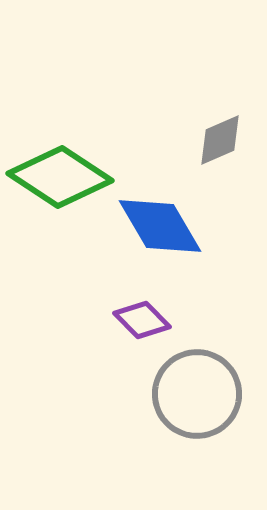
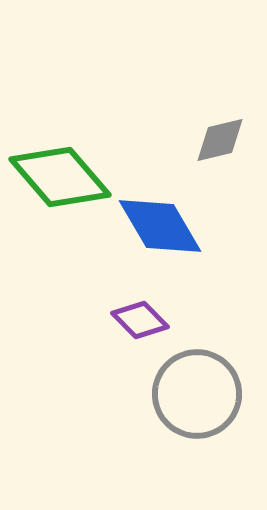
gray diamond: rotated 10 degrees clockwise
green diamond: rotated 16 degrees clockwise
purple diamond: moved 2 px left
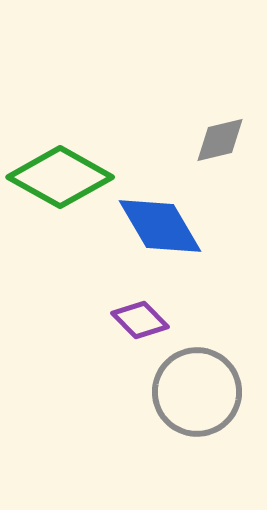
green diamond: rotated 20 degrees counterclockwise
gray circle: moved 2 px up
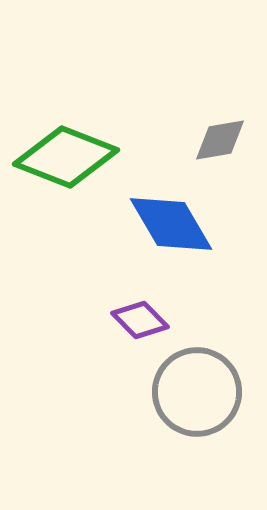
gray diamond: rotated 4 degrees clockwise
green diamond: moved 6 px right, 20 px up; rotated 8 degrees counterclockwise
blue diamond: moved 11 px right, 2 px up
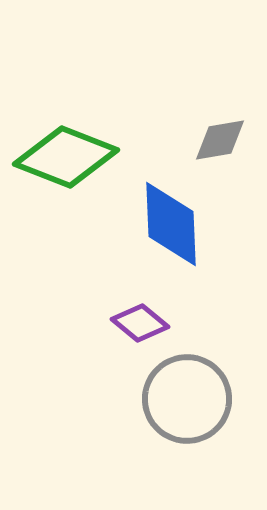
blue diamond: rotated 28 degrees clockwise
purple diamond: moved 3 px down; rotated 6 degrees counterclockwise
gray circle: moved 10 px left, 7 px down
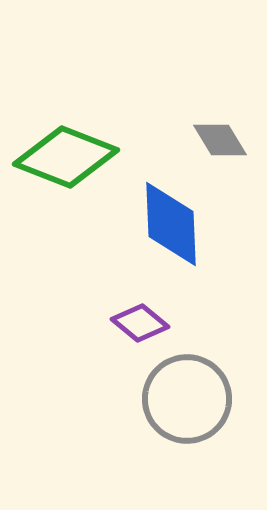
gray diamond: rotated 68 degrees clockwise
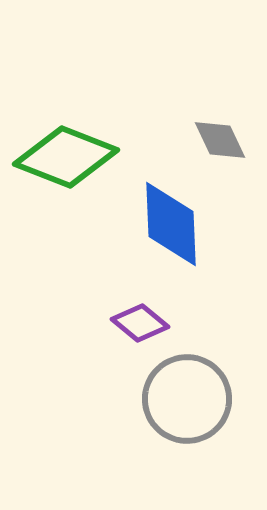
gray diamond: rotated 6 degrees clockwise
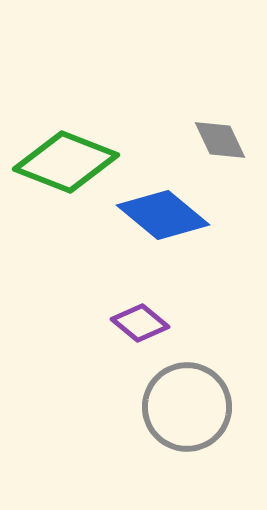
green diamond: moved 5 px down
blue diamond: moved 8 px left, 9 px up; rotated 48 degrees counterclockwise
gray circle: moved 8 px down
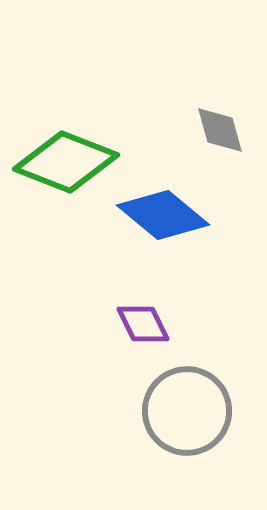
gray diamond: moved 10 px up; rotated 10 degrees clockwise
purple diamond: moved 3 px right, 1 px down; rotated 24 degrees clockwise
gray circle: moved 4 px down
